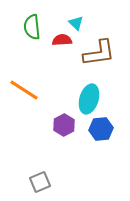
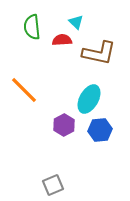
cyan triangle: moved 1 px up
brown L-shape: rotated 20 degrees clockwise
orange line: rotated 12 degrees clockwise
cyan ellipse: rotated 12 degrees clockwise
blue hexagon: moved 1 px left, 1 px down
gray square: moved 13 px right, 3 px down
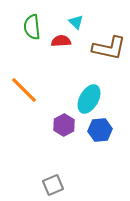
red semicircle: moved 1 px left, 1 px down
brown L-shape: moved 10 px right, 5 px up
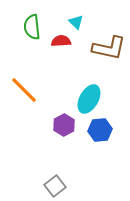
gray square: moved 2 px right, 1 px down; rotated 15 degrees counterclockwise
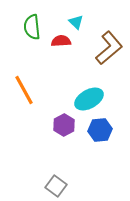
brown L-shape: rotated 52 degrees counterclockwise
orange line: rotated 16 degrees clockwise
cyan ellipse: rotated 32 degrees clockwise
gray square: moved 1 px right; rotated 15 degrees counterclockwise
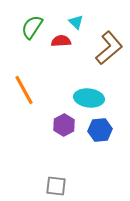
green semicircle: rotated 40 degrees clockwise
cyan ellipse: moved 1 px up; rotated 36 degrees clockwise
gray square: rotated 30 degrees counterclockwise
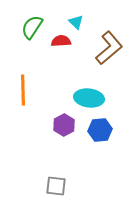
orange line: moved 1 px left; rotated 28 degrees clockwise
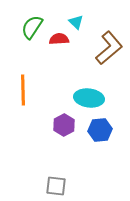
red semicircle: moved 2 px left, 2 px up
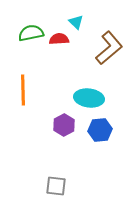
green semicircle: moved 1 px left, 6 px down; rotated 45 degrees clockwise
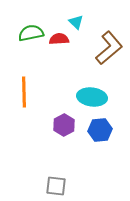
orange line: moved 1 px right, 2 px down
cyan ellipse: moved 3 px right, 1 px up
